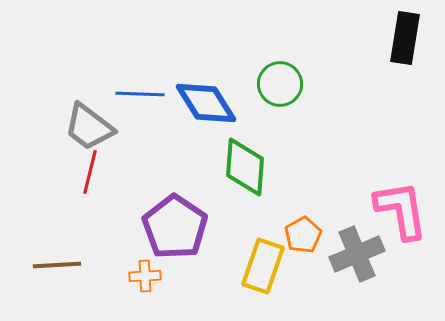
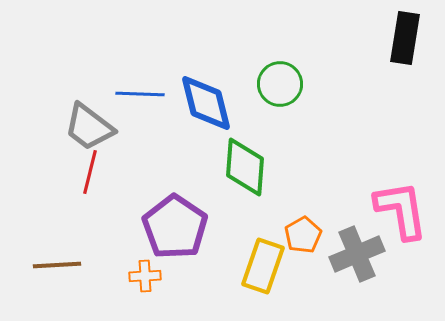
blue diamond: rotated 18 degrees clockwise
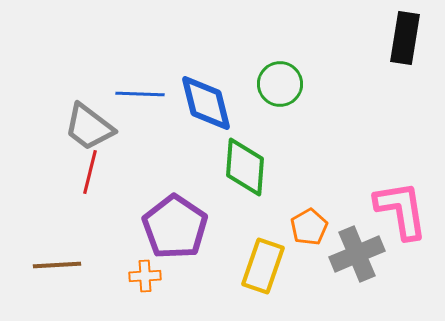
orange pentagon: moved 6 px right, 8 px up
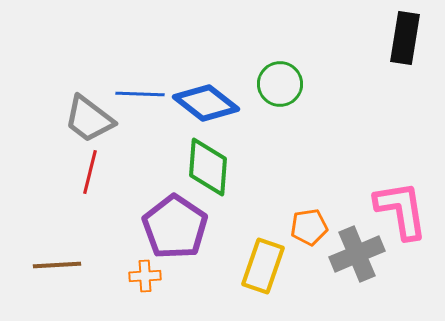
blue diamond: rotated 38 degrees counterclockwise
gray trapezoid: moved 8 px up
green diamond: moved 37 px left
orange pentagon: rotated 21 degrees clockwise
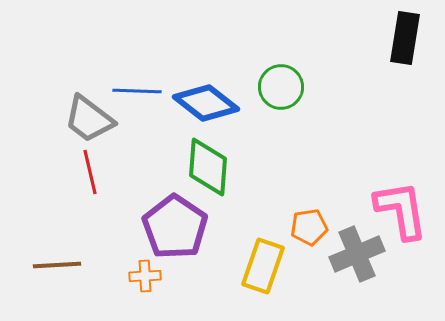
green circle: moved 1 px right, 3 px down
blue line: moved 3 px left, 3 px up
red line: rotated 27 degrees counterclockwise
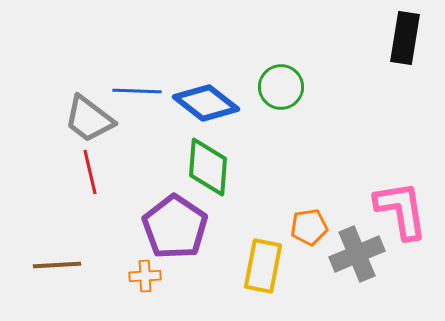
yellow rectangle: rotated 8 degrees counterclockwise
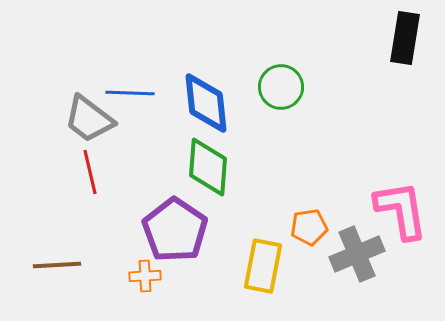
blue line: moved 7 px left, 2 px down
blue diamond: rotated 46 degrees clockwise
purple pentagon: moved 3 px down
